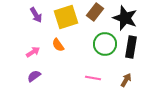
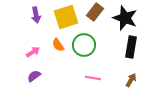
purple arrow: rotated 21 degrees clockwise
green circle: moved 21 px left, 1 px down
brown arrow: moved 5 px right
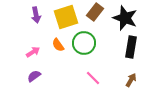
green circle: moved 2 px up
pink line: rotated 35 degrees clockwise
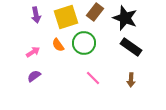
black rectangle: rotated 65 degrees counterclockwise
brown arrow: rotated 152 degrees clockwise
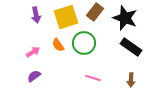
pink line: rotated 28 degrees counterclockwise
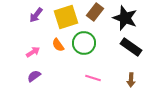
purple arrow: rotated 49 degrees clockwise
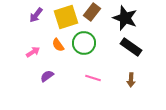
brown rectangle: moved 3 px left
purple semicircle: moved 13 px right
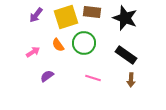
brown rectangle: rotated 60 degrees clockwise
black rectangle: moved 5 px left, 8 px down
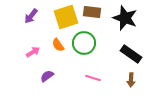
purple arrow: moved 5 px left, 1 px down
black rectangle: moved 5 px right, 1 px up
